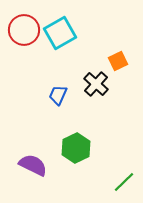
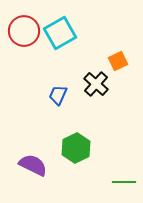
red circle: moved 1 px down
green line: rotated 45 degrees clockwise
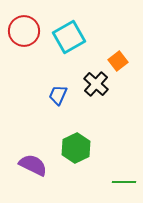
cyan square: moved 9 px right, 4 px down
orange square: rotated 12 degrees counterclockwise
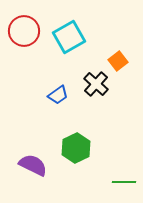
blue trapezoid: rotated 150 degrees counterclockwise
